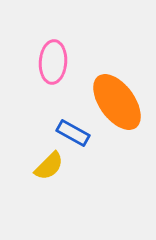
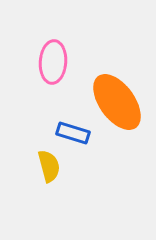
blue rectangle: rotated 12 degrees counterclockwise
yellow semicircle: rotated 60 degrees counterclockwise
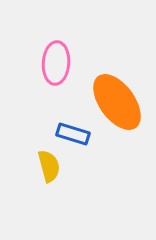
pink ellipse: moved 3 px right, 1 px down
blue rectangle: moved 1 px down
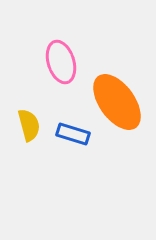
pink ellipse: moved 5 px right, 1 px up; rotated 21 degrees counterclockwise
yellow semicircle: moved 20 px left, 41 px up
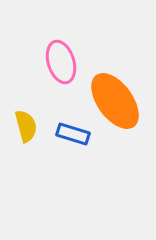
orange ellipse: moved 2 px left, 1 px up
yellow semicircle: moved 3 px left, 1 px down
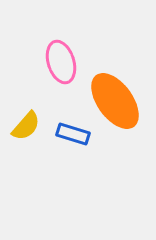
yellow semicircle: rotated 56 degrees clockwise
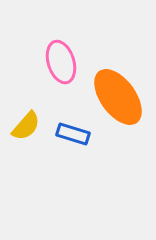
orange ellipse: moved 3 px right, 4 px up
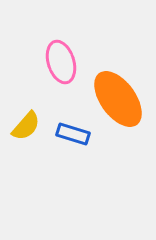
orange ellipse: moved 2 px down
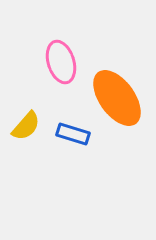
orange ellipse: moved 1 px left, 1 px up
